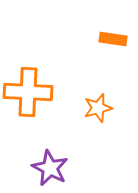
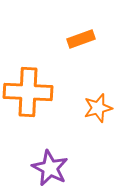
orange rectangle: moved 32 px left; rotated 28 degrees counterclockwise
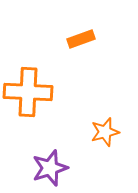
orange star: moved 7 px right, 24 px down
purple star: rotated 27 degrees clockwise
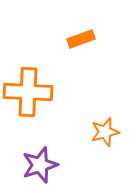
purple star: moved 10 px left, 3 px up
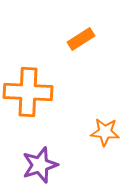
orange rectangle: rotated 12 degrees counterclockwise
orange star: rotated 20 degrees clockwise
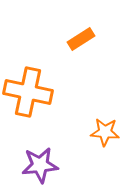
orange cross: rotated 9 degrees clockwise
purple star: rotated 12 degrees clockwise
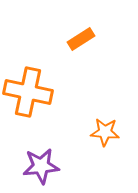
purple star: moved 1 px right, 1 px down
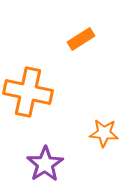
orange star: moved 1 px left, 1 px down
purple star: moved 4 px right, 2 px up; rotated 27 degrees counterclockwise
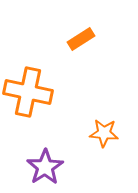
purple star: moved 3 px down
